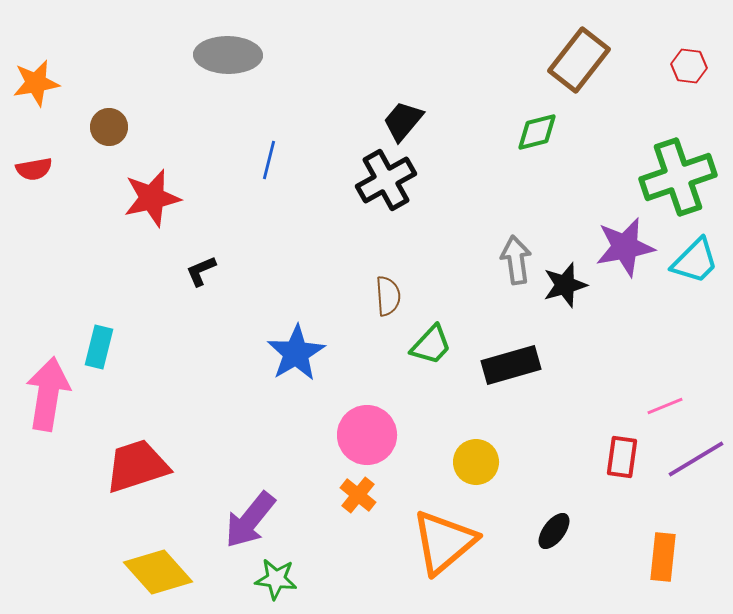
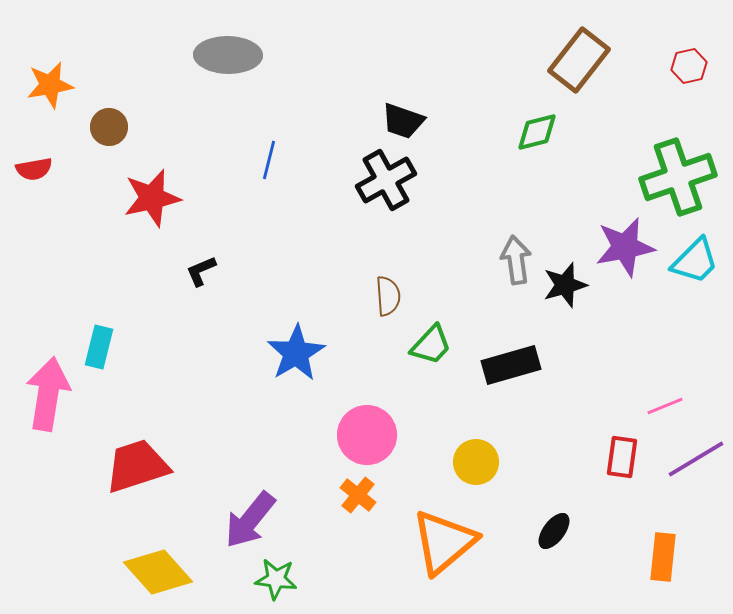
red hexagon: rotated 20 degrees counterclockwise
orange star: moved 14 px right, 2 px down
black trapezoid: rotated 111 degrees counterclockwise
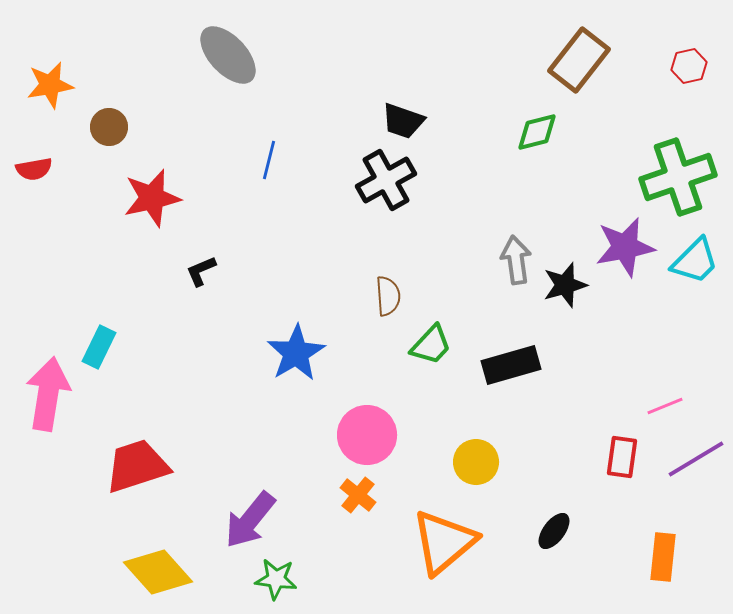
gray ellipse: rotated 46 degrees clockwise
cyan rectangle: rotated 12 degrees clockwise
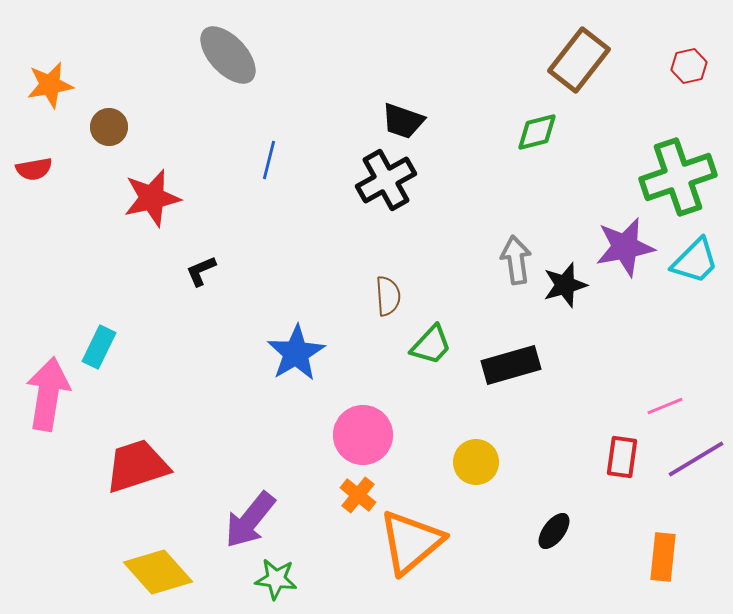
pink circle: moved 4 px left
orange triangle: moved 33 px left
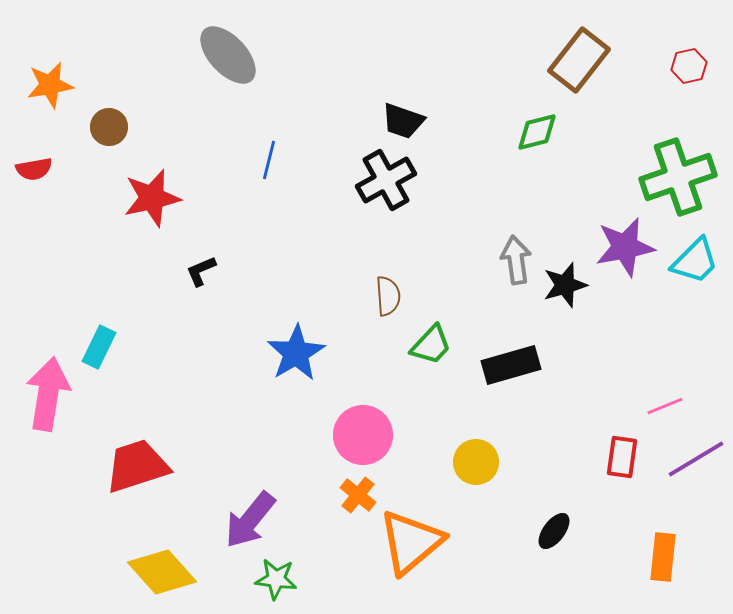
yellow diamond: moved 4 px right
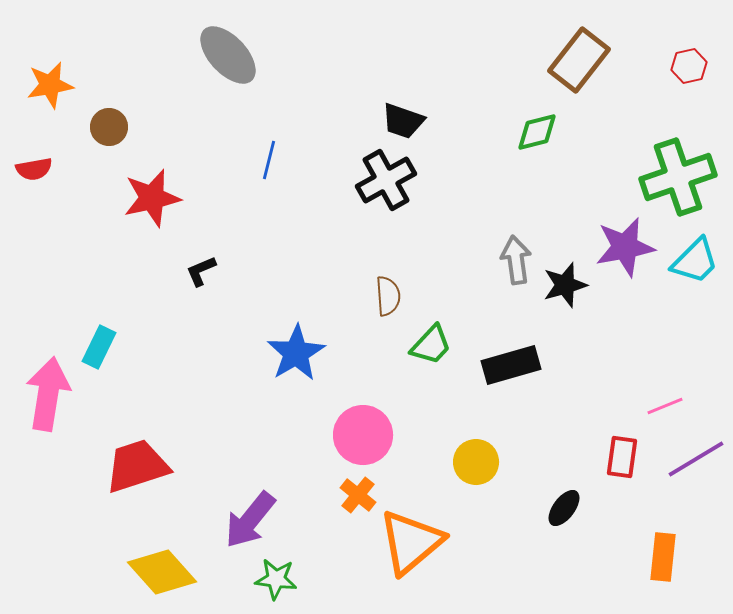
black ellipse: moved 10 px right, 23 px up
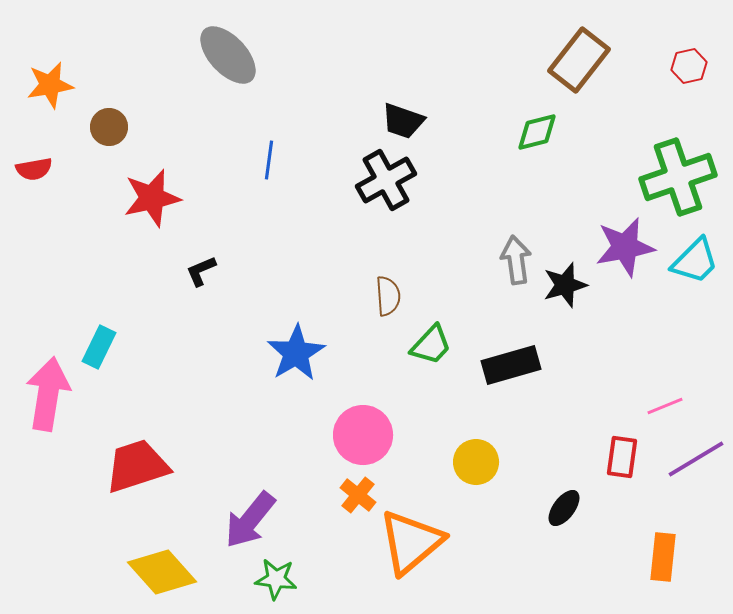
blue line: rotated 6 degrees counterclockwise
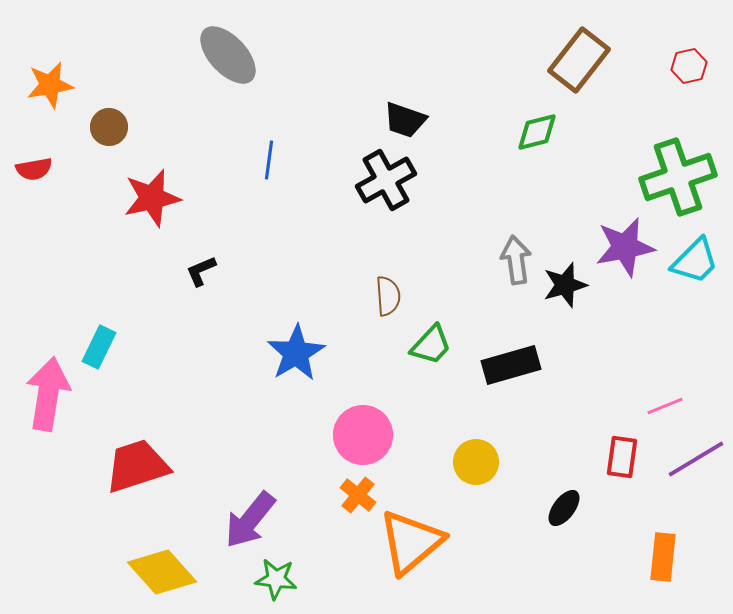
black trapezoid: moved 2 px right, 1 px up
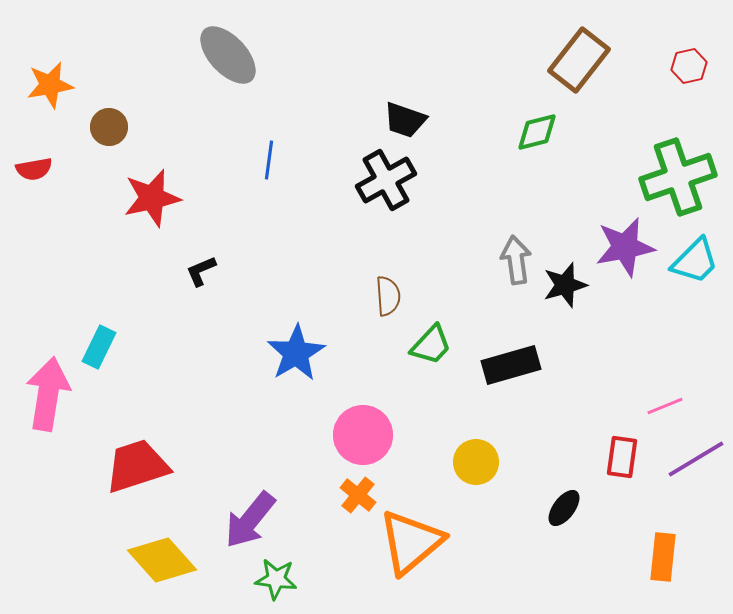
yellow diamond: moved 12 px up
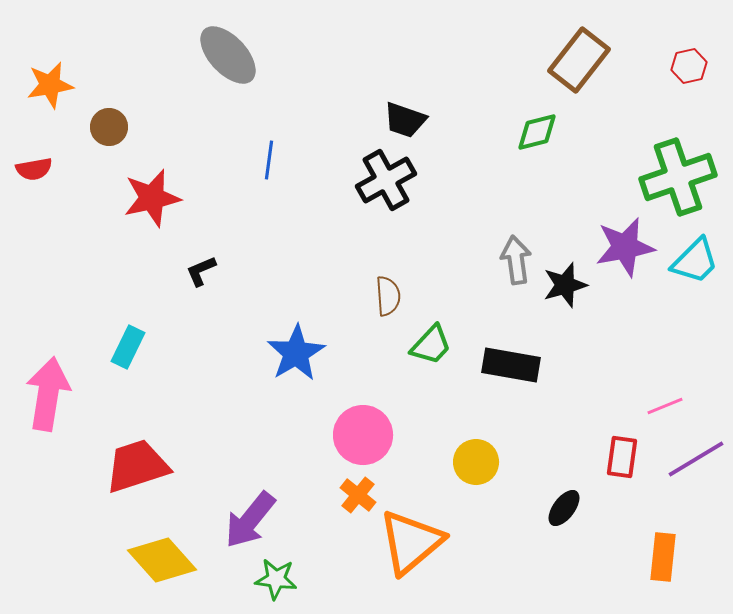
cyan rectangle: moved 29 px right
black rectangle: rotated 26 degrees clockwise
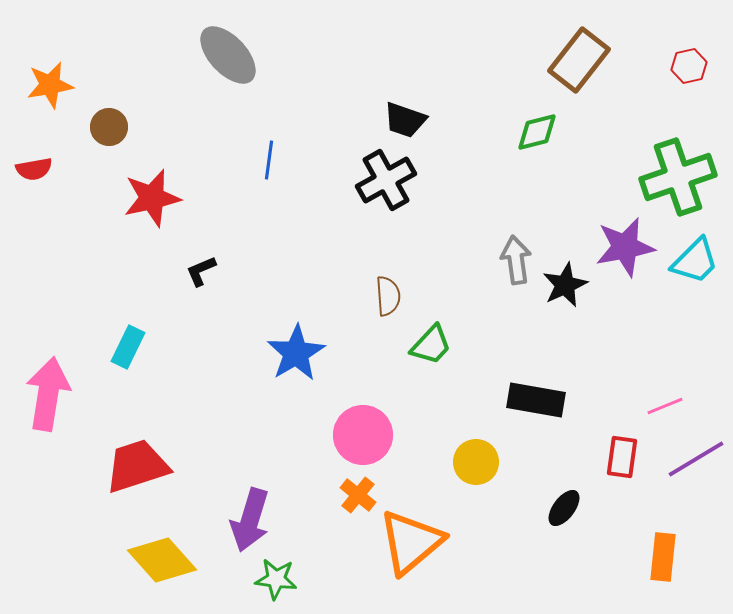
black star: rotated 9 degrees counterclockwise
black rectangle: moved 25 px right, 35 px down
purple arrow: rotated 22 degrees counterclockwise
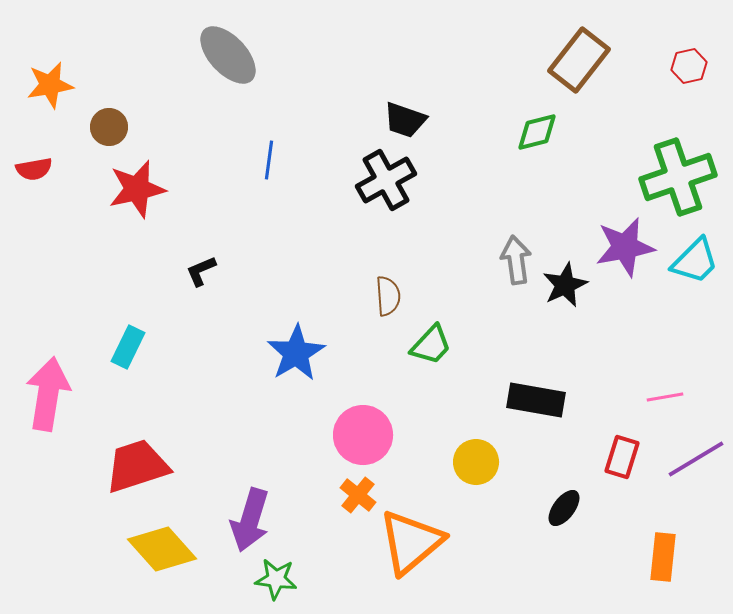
red star: moved 15 px left, 9 px up
pink line: moved 9 px up; rotated 12 degrees clockwise
red rectangle: rotated 9 degrees clockwise
yellow diamond: moved 11 px up
